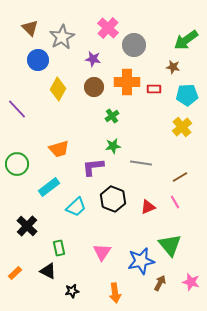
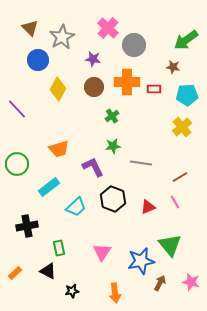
purple L-shape: rotated 70 degrees clockwise
black cross: rotated 35 degrees clockwise
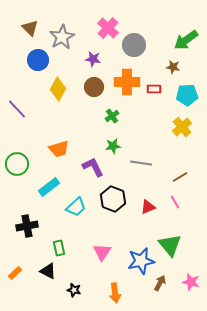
black star: moved 2 px right, 1 px up; rotated 24 degrees clockwise
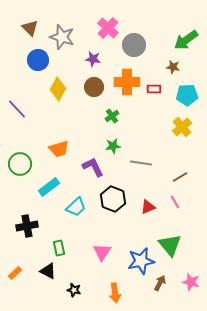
gray star: rotated 25 degrees counterclockwise
green circle: moved 3 px right
